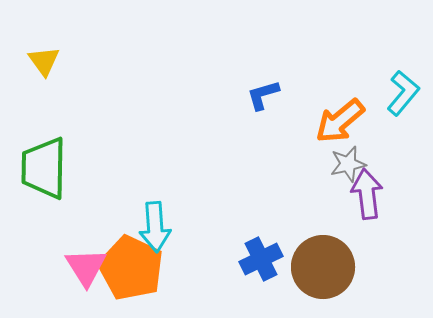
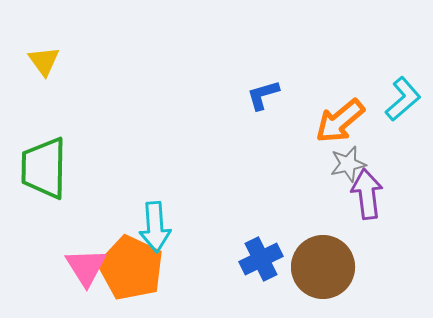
cyan L-shape: moved 6 px down; rotated 9 degrees clockwise
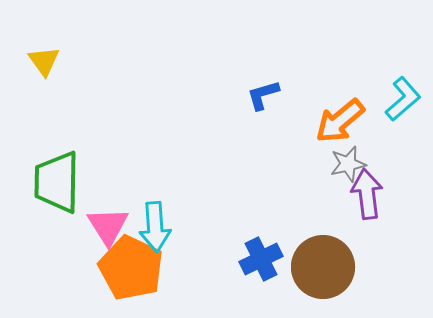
green trapezoid: moved 13 px right, 14 px down
pink triangle: moved 22 px right, 41 px up
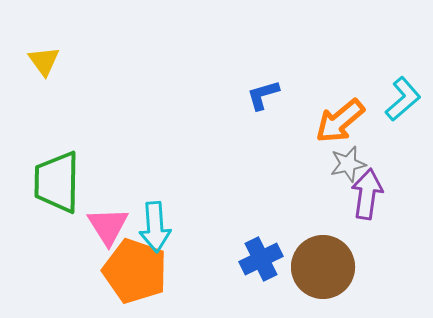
purple arrow: rotated 15 degrees clockwise
orange pentagon: moved 4 px right, 3 px down; rotated 6 degrees counterclockwise
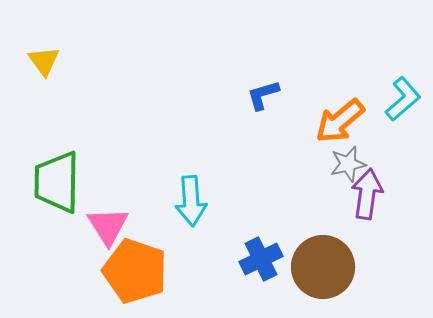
cyan arrow: moved 36 px right, 26 px up
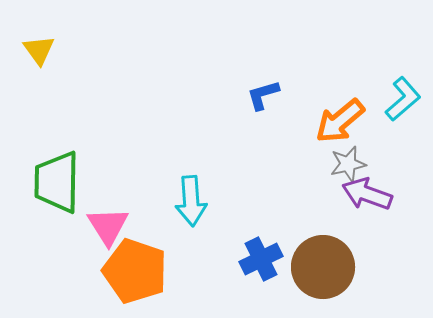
yellow triangle: moved 5 px left, 11 px up
purple arrow: rotated 78 degrees counterclockwise
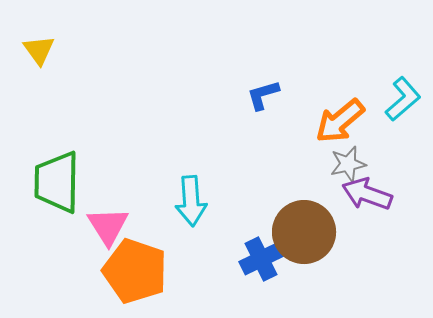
brown circle: moved 19 px left, 35 px up
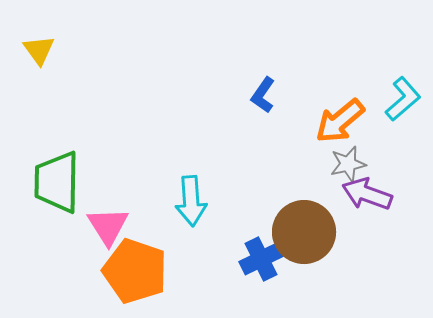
blue L-shape: rotated 39 degrees counterclockwise
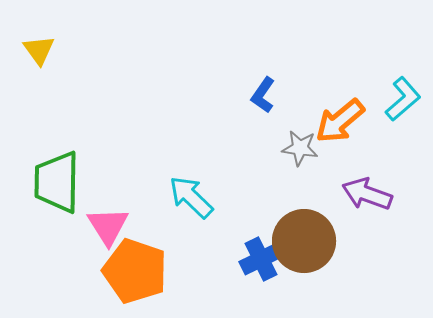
gray star: moved 48 px left, 16 px up; rotated 21 degrees clockwise
cyan arrow: moved 4 px up; rotated 138 degrees clockwise
brown circle: moved 9 px down
